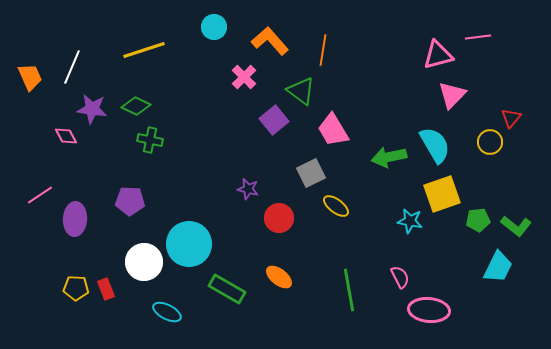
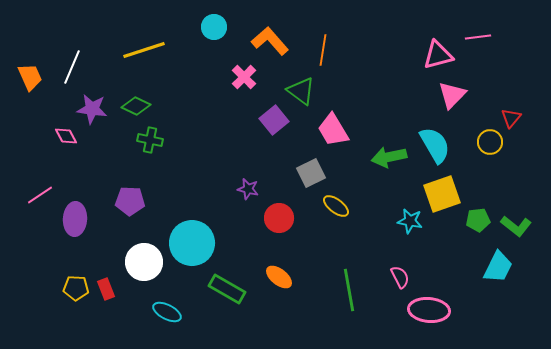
cyan circle at (189, 244): moved 3 px right, 1 px up
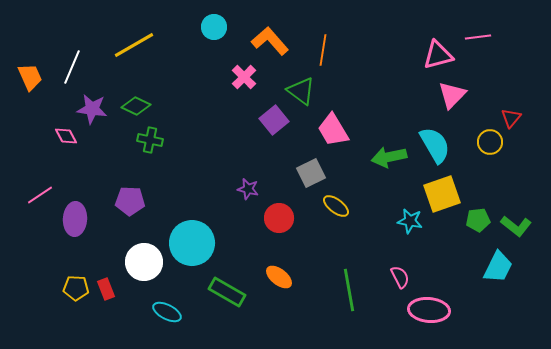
yellow line at (144, 50): moved 10 px left, 5 px up; rotated 12 degrees counterclockwise
green rectangle at (227, 289): moved 3 px down
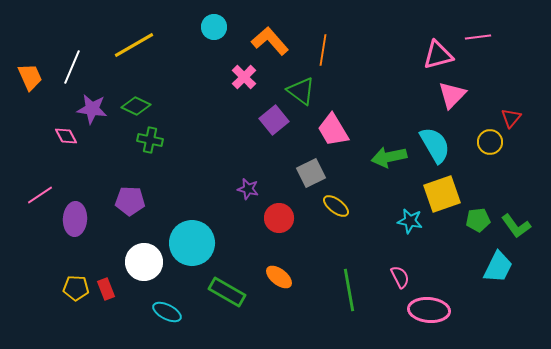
green L-shape at (516, 226): rotated 16 degrees clockwise
